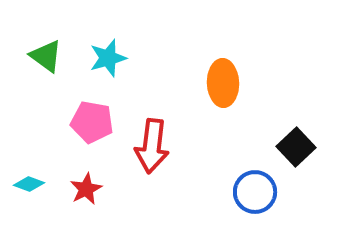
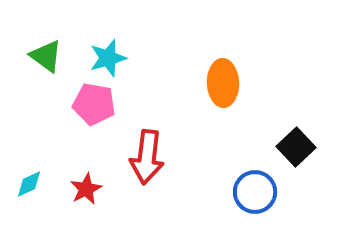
pink pentagon: moved 2 px right, 18 px up
red arrow: moved 5 px left, 11 px down
cyan diamond: rotated 44 degrees counterclockwise
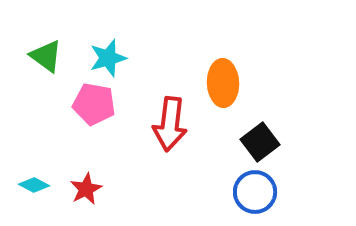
black square: moved 36 px left, 5 px up; rotated 6 degrees clockwise
red arrow: moved 23 px right, 33 px up
cyan diamond: moved 5 px right, 1 px down; rotated 52 degrees clockwise
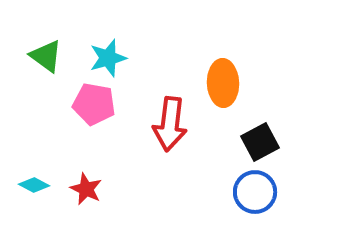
black square: rotated 9 degrees clockwise
red star: rotated 20 degrees counterclockwise
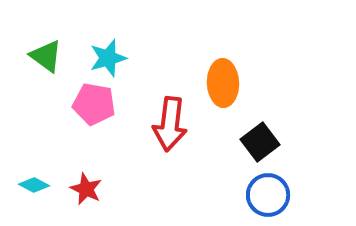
black square: rotated 9 degrees counterclockwise
blue circle: moved 13 px right, 3 px down
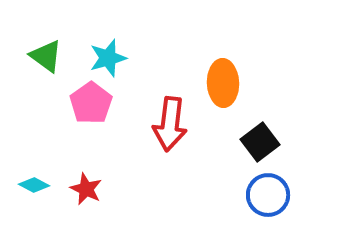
pink pentagon: moved 3 px left, 1 px up; rotated 27 degrees clockwise
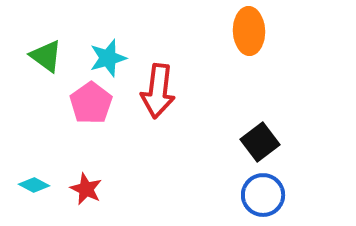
orange ellipse: moved 26 px right, 52 px up
red arrow: moved 12 px left, 33 px up
blue circle: moved 5 px left
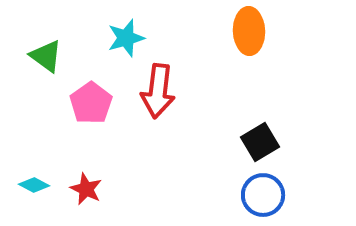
cyan star: moved 18 px right, 20 px up
black square: rotated 6 degrees clockwise
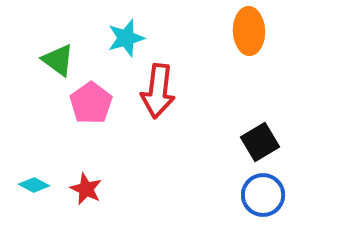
green triangle: moved 12 px right, 4 px down
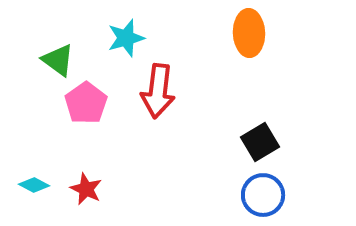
orange ellipse: moved 2 px down
pink pentagon: moved 5 px left
